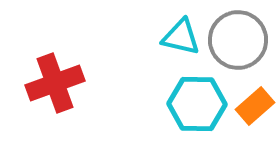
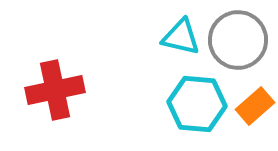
red cross: moved 7 px down; rotated 8 degrees clockwise
cyan hexagon: rotated 4 degrees clockwise
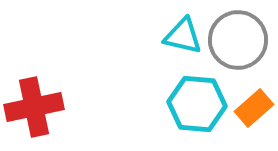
cyan triangle: moved 2 px right, 1 px up
red cross: moved 21 px left, 17 px down
orange rectangle: moved 1 px left, 2 px down
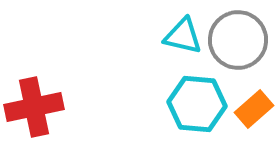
orange rectangle: moved 1 px down
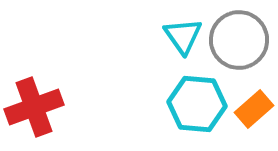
cyan triangle: rotated 42 degrees clockwise
gray circle: moved 1 px right
red cross: rotated 8 degrees counterclockwise
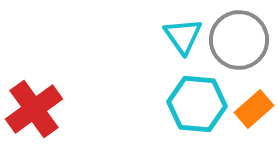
red cross: moved 2 px down; rotated 16 degrees counterclockwise
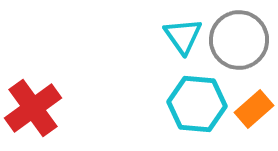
red cross: moved 1 px left, 1 px up
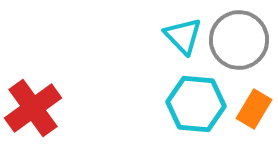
cyan triangle: rotated 9 degrees counterclockwise
cyan hexagon: moved 1 px left
orange rectangle: rotated 18 degrees counterclockwise
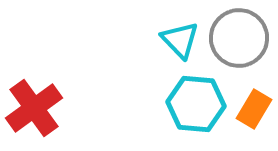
cyan triangle: moved 3 px left, 4 px down
gray circle: moved 2 px up
red cross: moved 1 px right
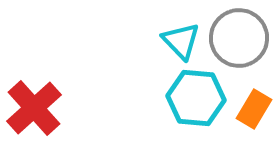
cyan triangle: moved 1 px right, 1 px down
cyan hexagon: moved 6 px up
red cross: rotated 6 degrees counterclockwise
